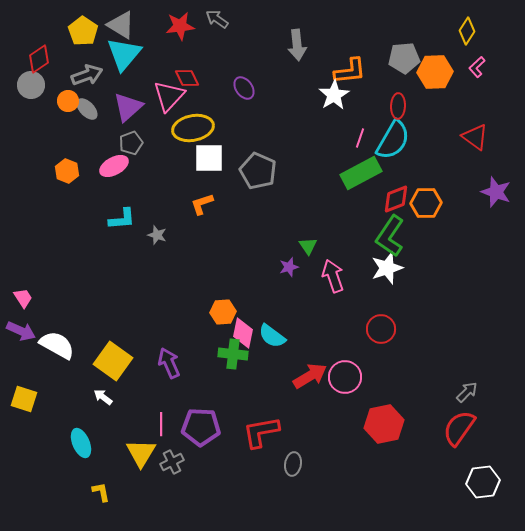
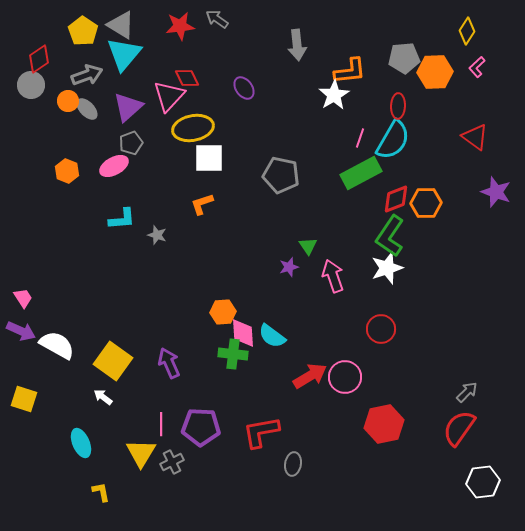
gray pentagon at (258, 171): moved 23 px right, 4 px down; rotated 12 degrees counterclockwise
pink diamond at (243, 333): rotated 16 degrees counterclockwise
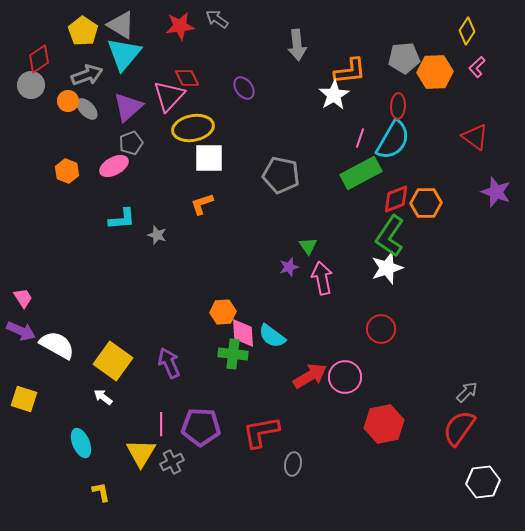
pink arrow at (333, 276): moved 11 px left, 2 px down; rotated 8 degrees clockwise
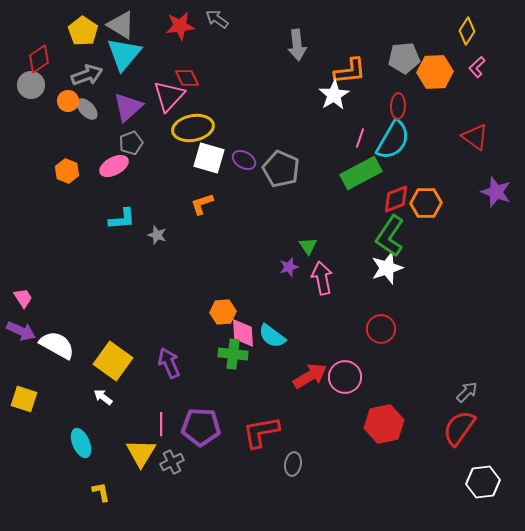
purple ellipse at (244, 88): moved 72 px down; rotated 25 degrees counterclockwise
white square at (209, 158): rotated 16 degrees clockwise
gray pentagon at (281, 175): moved 6 px up; rotated 12 degrees clockwise
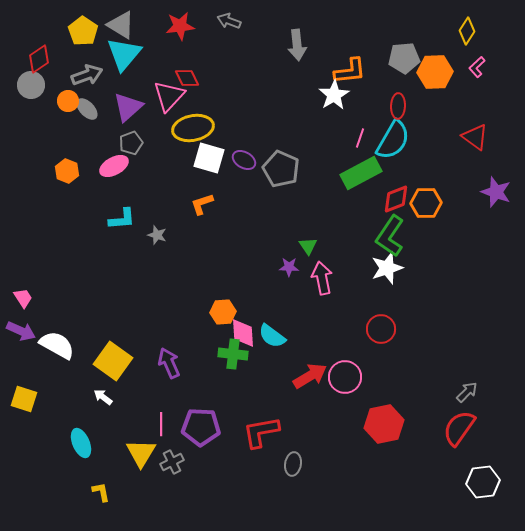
gray arrow at (217, 19): moved 12 px right, 2 px down; rotated 15 degrees counterclockwise
purple star at (289, 267): rotated 18 degrees clockwise
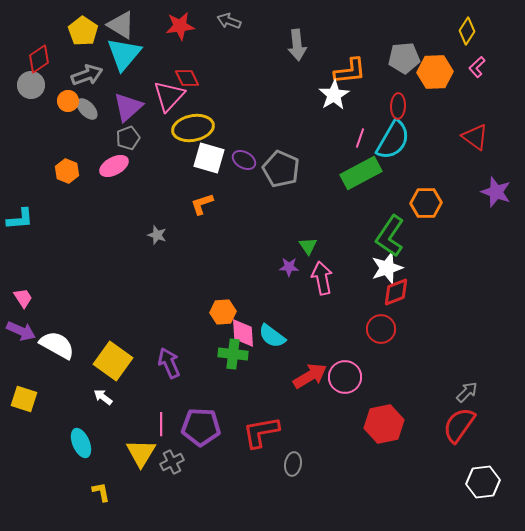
gray pentagon at (131, 143): moved 3 px left, 5 px up
red diamond at (396, 199): moved 93 px down
cyan L-shape at (122, 219): moved 102 px left
red semicircle at (459, 428): moved 3 px up
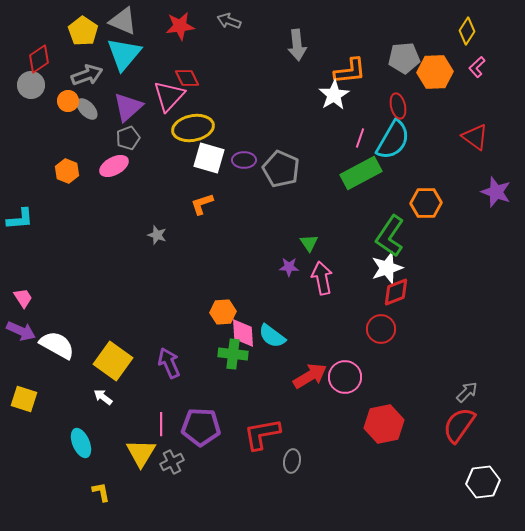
gray triangle at (121, 25): moved 2 px right, 4 px up; rotated 8 degrees counterclockwise
red ellipse at (398, 106): rotated 15 degrees counterclockwise
purple ellipse at (244, 160): rotated 30 degrees counterclockwise
green triangle at (308, 246): moved 1 px right, 3 px up
red L-shape at (261, 432): moved 1 px right, 2 px down
gray ellipse at (293, 464): moved 1 px left, 3 px up
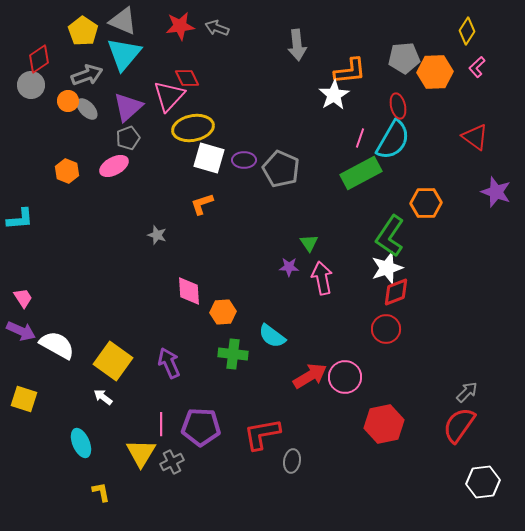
gray arrow at (229, 21): moved 12 px left, 7 px down
red circle at (381, 329): moved 5 px right
pink diamond at (243, 333): moved 54 px left, 42 px up
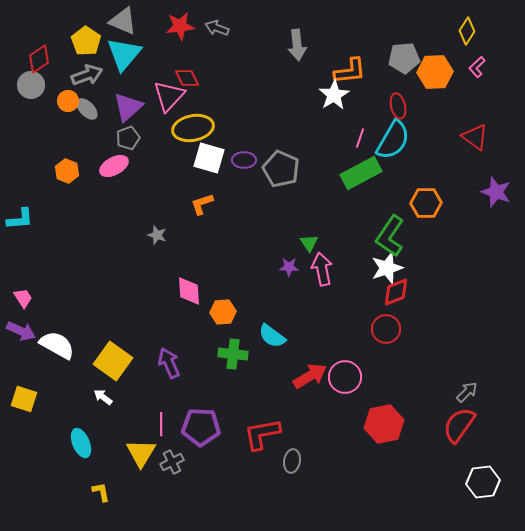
yellow pentagon at (83, 31): moved 3 px right, 10 px down
pink arrow at (322, 278): moved 9 px up
